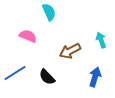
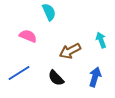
blue line: moved 4 px right
black semicircle: moved 9 px right, 1 px down
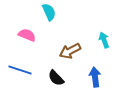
pink semicircle: moved 1 px left, 1 px up
cyan arrow: moved 3 px right
blue line: moved 1 px right, 3 px up; rotated 50 degrees clockwise
blue arrow: rotated 24 degrees counterclockwise
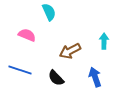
cyan arrow: moved 1 px down; rotated 21 degrees clockwise
blue arrow: rotated 12 degrees counterclockwise
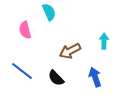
pink semicircle: moved 2 px left, 5 px up; rotated 126 degrees counterclockwise
blue line: moved 2 px right, 1 px down; rotated 20 degrees clockwise
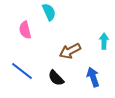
blue arrow: moved 2 px left
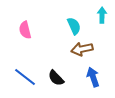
cyan semicircle: moved 25 px right, 14 px down
cyan arrow: moved 2 px left, 26 px up
brown arrow: moved 12 px right, 2 px up; rotated 15 degrees clockwise
blue line: moved 3 px right, 6 px down
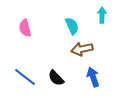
cyan semicircle: moved 2 px left
pink semicircle: moved 2 px up
